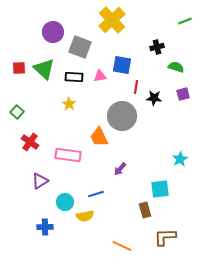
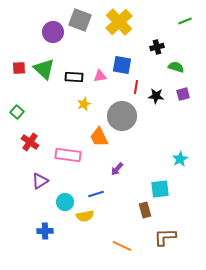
yellow cross: moved 7 px right, 2 px down
gray square: moved 27 px up
black star: moved 2 px right, 2 px up
yellow star: moved 15 px right; rotated 16 degrees clockwise
purple arrow: moved 3 px left
blue cross: moved 4 px down
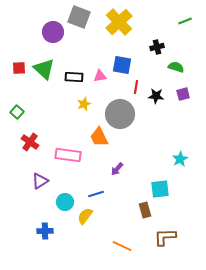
gray square: moved 1 px left, 3 px up
gray circle: moved 2 px left, 2 px up
yellow semicircle: rotated 138 degrees clockwise
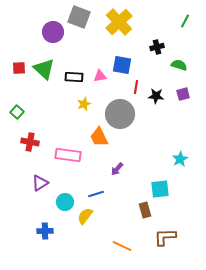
green line: rotated 40 degrees counterclockwise
green semicircle: moved 3 px right, 2 px up
red cross: rotated 24 degrees counterclockwise
purple triangle: moved 2 px down
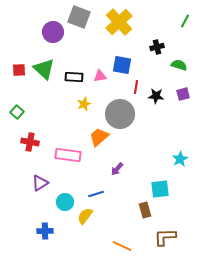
red square: moved 2 px down
orange trapezoid: rotated 75 degrees clockwise
